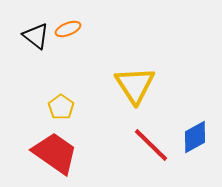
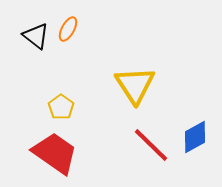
orange ellipse: rotated 40 degrees counterclockwise
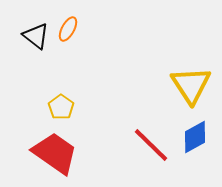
yellow triangle: moved 56 px right
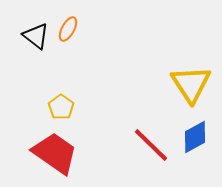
yellow triangle: moved 1 px up
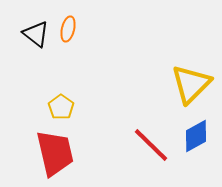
orange ellipse: rotated 15 degrees counterclockwise
black triangle: moved 2 px up
yellow triangle: rotated 18 degrees clockwise
blue diamond: moved 1 px right, 1 px up
red trapezoid: rotated 42 degrees clockwise
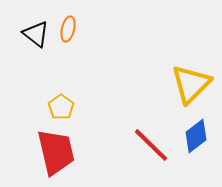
blue diamond: rotated 8 degrees counterclockwise
red trapezoid: moved 1 px right, 1 px up
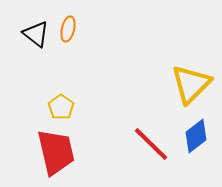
red line: moved 1 px up
